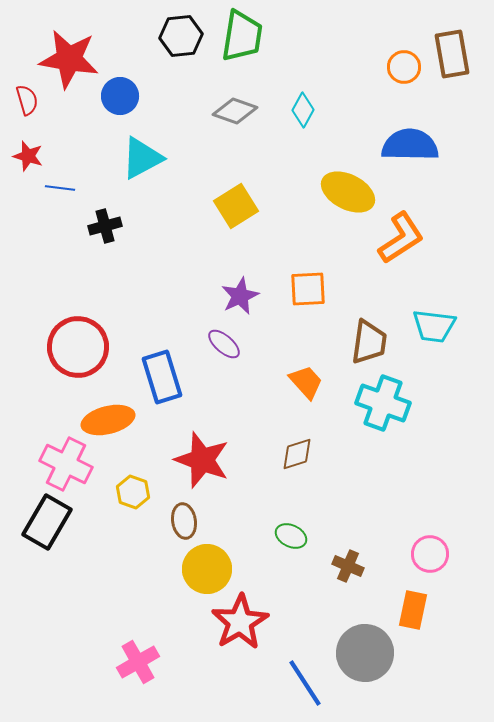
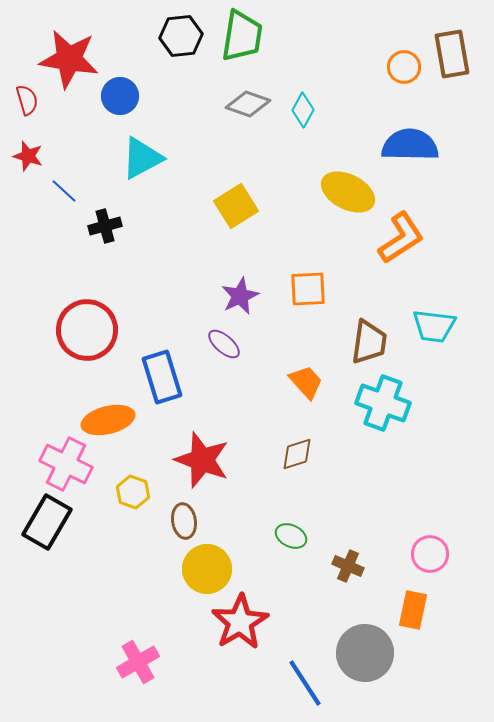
gray diamond at (235, 111): moved 13 px right, 7 px up
blue line at (60, 188): moved 4 px right, 3 px down; rotated 36 degrees clockwise
red circle at (78, 347): moved 9 px right, 17 px up
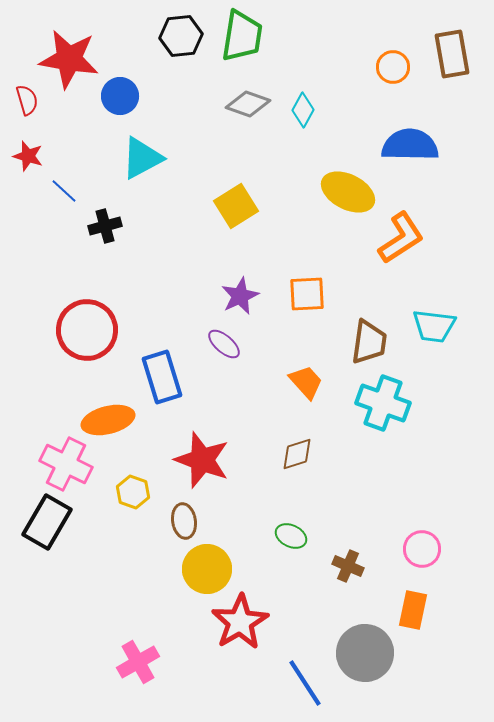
orange circle at (404, 67): moved 11 px left
orange square at (308, 289): moved 1 px left, 5 px down
pink circle at (430, 554): moved 8 px left, 5 px up
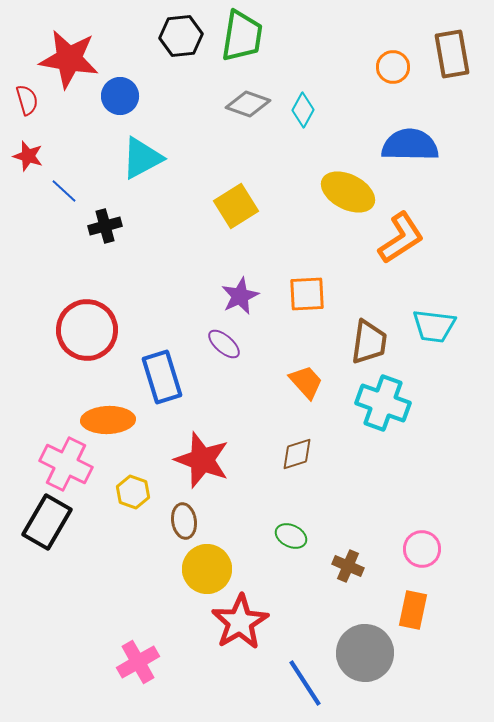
orange ellipse at (108, 420): rotated 12 degrees clockwise
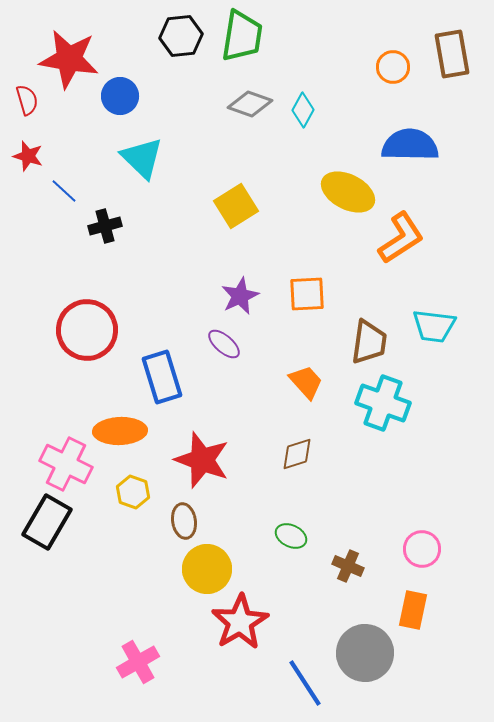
gray diamond at (248, 104): moved 2 px right
cyan triangle at (142, 158): rotated 48 degrees counterclockwise
orange ellipse at (108, 420): moved 12 px right, 11 px down
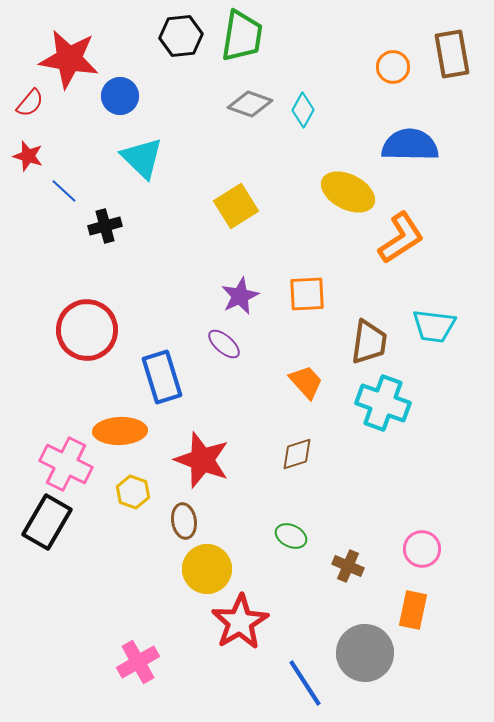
red semicircle at (27, 100): moved 3 px right, 3 px down; rotated 56 degrees clockwise
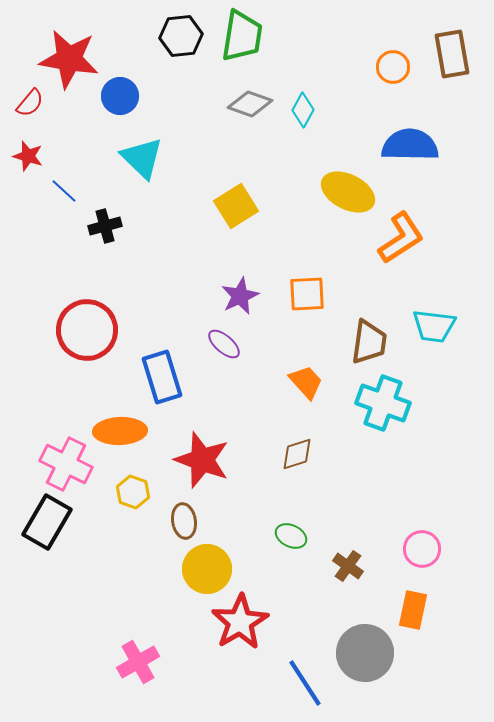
brown cross at (348, 566): rotated 12 degrees clockwise
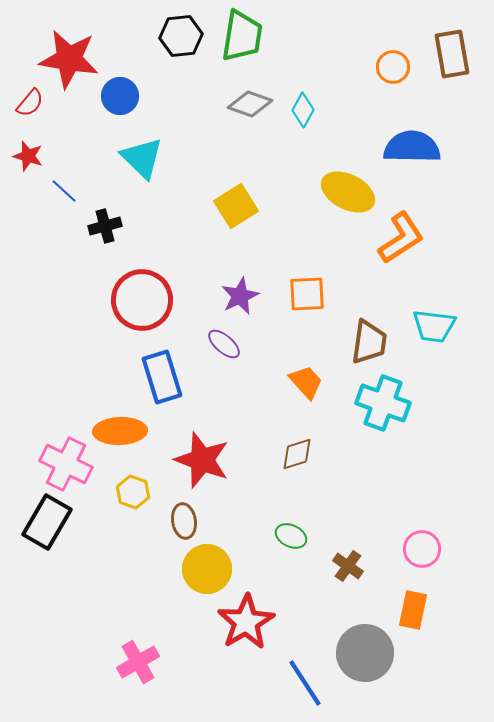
blue semicircle at (410, 145): moved 2 px right, 2 px down
red circle at (87, 330): moved 55 px right, 30 px up
red star at (240, 622): moved 6 px right
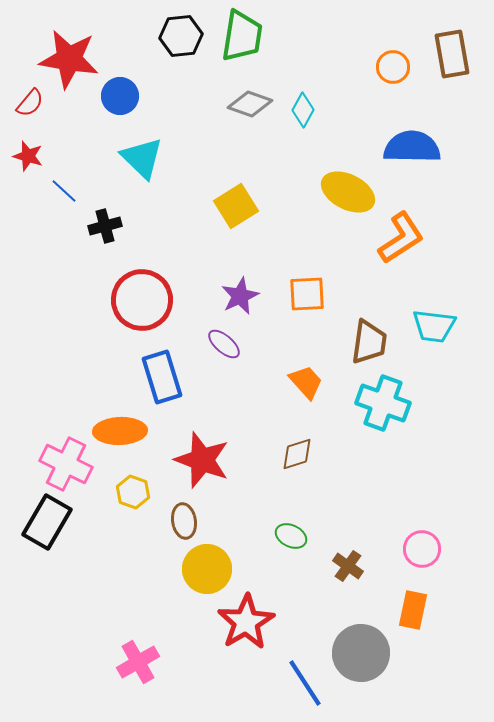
gray circle at (365, 653): moved 4 px left
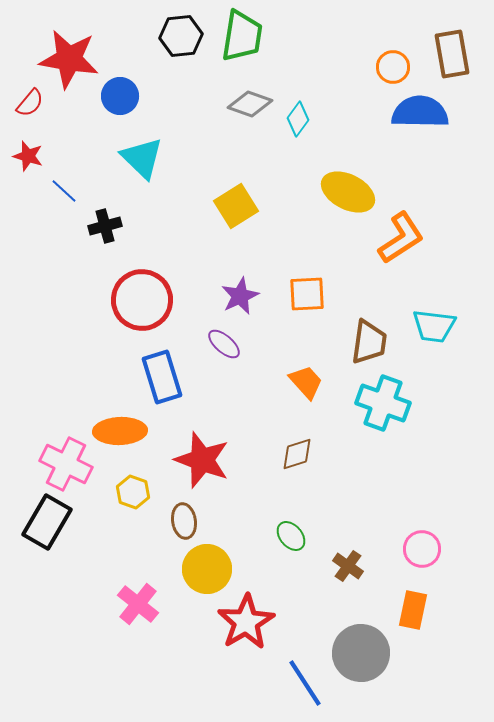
cyan diamond at (303, 110): moved 5 px left, 9 px down; rotated 8 degrees clockwise
blue semicircle at (412, 147): moved 8 px right, 35 px up
green ellipse at (291, 536): rotated 24 degrees clockwise
pink cross at (138, 662): moved 58 px up; rotated 21 degrees counterclockwise
